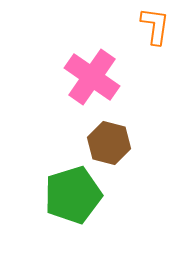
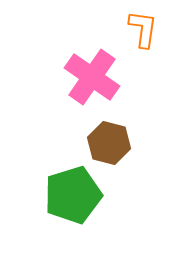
orange L-shape: moved 12 px left, 3 px down
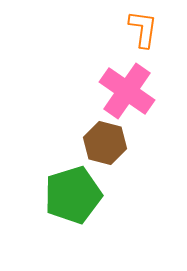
pink cross: moved 35 px right, 14 px down
brown hexagon: moved 4 px left
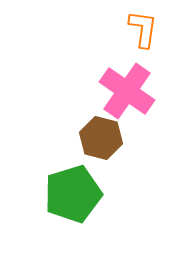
brown hexagon: moved 4 px left, 5 px up
green pentagon: moved 1 px up
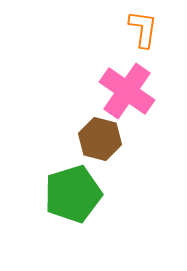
brown hexagon: moved 1 px left, 1 px down
